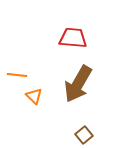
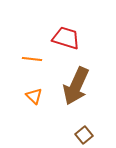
red trapezoid: moved 7 px left; rotated 12 degrees clockwise
orange line: moved 15 px right, 16 px up
brown arrow: moved 2 px left, 2 px down; rotated 6 degrees counterclockwise
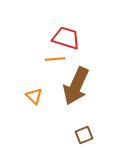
orange line: moved 23 px right; rotated 12 degrees counterclockwise
brown square: rotated 18 degrees clockwise
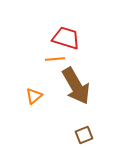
brown arrow: rotated 54 degrees counterclockwise
orange triangle: rotated 36 degrees clockwise
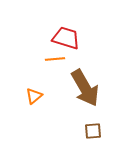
brown arrow: moved 9 px right, 2 px down
brown square: moved 9 px right, 4 px up; rotated 18 degrees clockwise
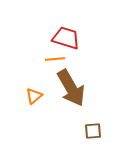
brown arrow: moved 14 px left
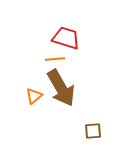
brown arrow: moved 10 px left
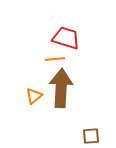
brown arrow: rotated 147 degrees counterclockwise
brown square: moved 2 px left, 5 px down
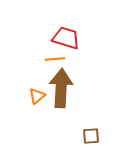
orange triangle: moved 3 px right
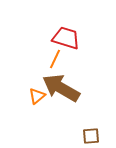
orange line: rotated 60 degrees counterclockwise
brown arrow: rotated 63 degrees counterclockwise
